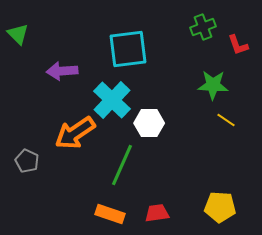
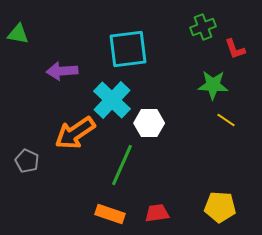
green triangle: rotated 35 degrees counterclockwise
red L-shape: moved 3 px left, 4 px down
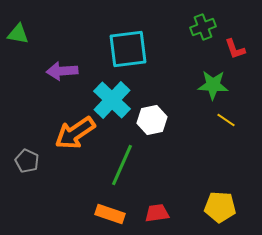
white hexagon: moved 3 px right, 3 px up; rotated 12 degrees counterclockwise
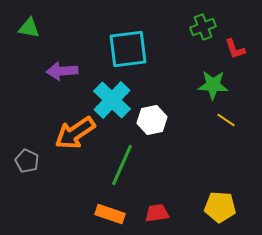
green triangle: moved 11 px right, 6 px up
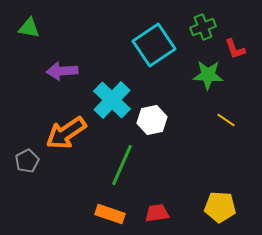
cyan square: moved 26 px right, 4 px up; rotated 27 degrees counterclockwise
green star: moved 5 px left, 10 px up
orange arrow: moved 9 px left
gray pentagon: rotated 20 degrees clockwise
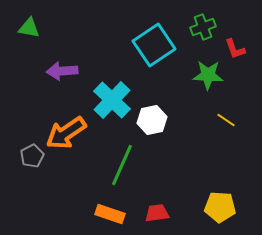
gray pentagon: moved 5 px right, 5 px up
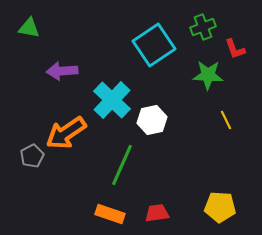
yellow line: rotated 30 degrees clockwise
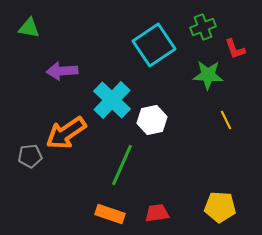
gray pentagon: moved 2 px left; rotated 20 degrees clockwise
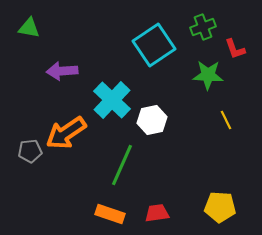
gray pentagon: moved 5 px up
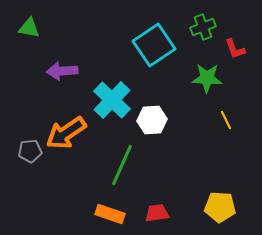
green star: moved 1 px left, 3 px down
white hexagon: rotated 8 degrees clockwise
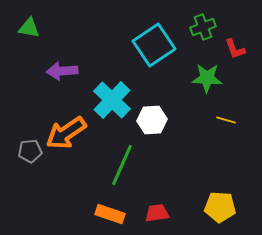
yellow line: rotated 48 degrees counterclockwise
